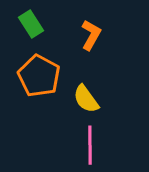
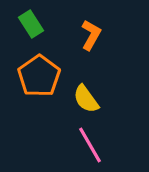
orange pentagon: rotated 9 degrees clockwise
pink line: rotated 30 degrees counterclockwise
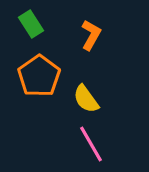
pink line: moved 1 px right, 1 px up
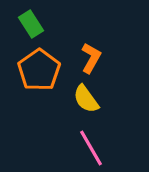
orange L-shape: moved 23 px down
orange pentagon: moved 6 px up
pink line: moved 4 px down
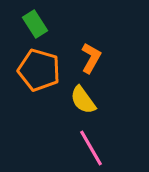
green rectangle: moved 4 px right
orange pentagon: rotated 21 degrees counterclockwise
yellow semicircle: moved 3 px left, 1 px down
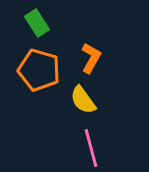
green rectangle: moved 2 px right, 1 px up
pink line: rotated 15 degrees clockwise
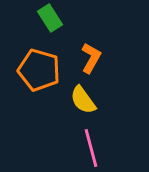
green rectangle: moved 13 px right, 5 px up
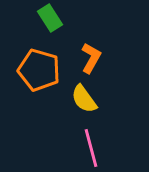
yellow semicircle: moved 1 px right, 1 px up
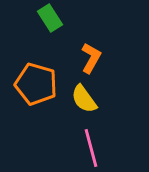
orange pentagon: moved 3 px left, 14 px down
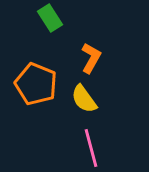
orange pentagon: rotated 6 degrees clockwise
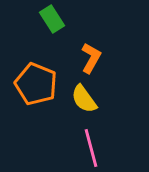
green rectangle: moved 2 px right, 1 px down
